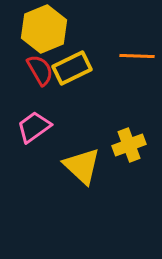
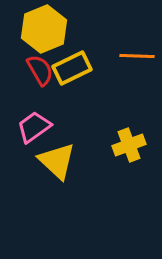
yellow triangle: moved 25 px left, 5 px up
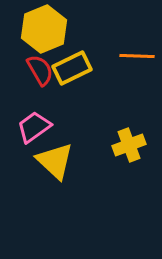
yellow triangle: moved 2 px left
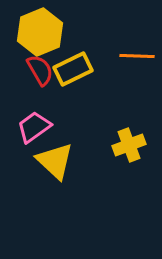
yellow hexagon: moved 4 px left, 3 px down
yellow rectangle: moved 1 px right, 1 px down
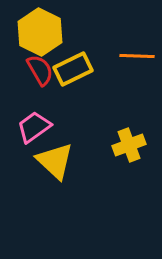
yellow hexagon: rotated 12 degrees counterclockwise
